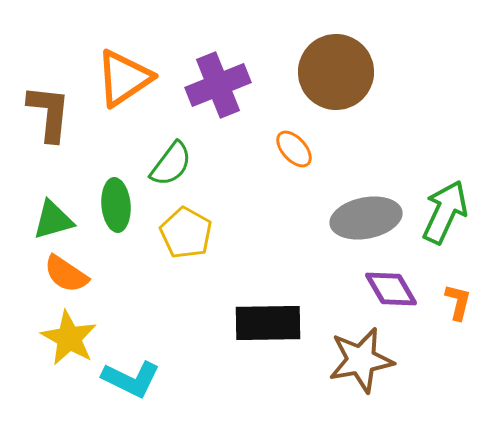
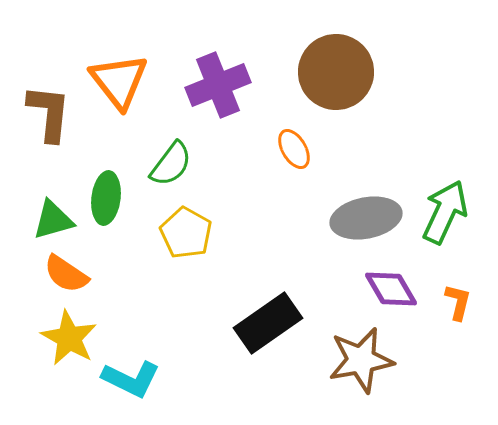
orange triangle: moved 5 px left, 3 px down; rotated 34 degrees counterclockwise
orange ellipse: rotated 12 degrees clockwise
green ellipse: moved 10 px left, 7 px up; rotated 12 degrees clockwise
black rectangle: rotated 34 degrees counterclockwise
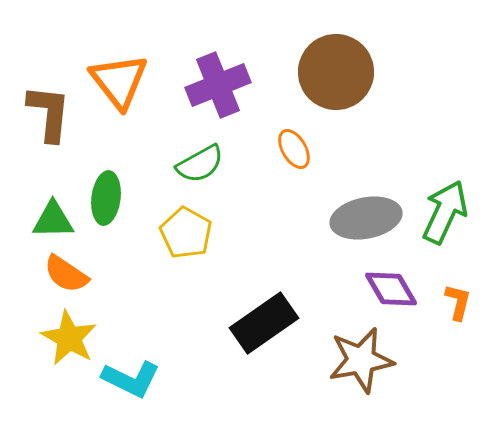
green semicircle: moved 29 px right; rotated 24 degrees clockwise
green triangle: rotated 15 degrees clockwise
black rectangle: moved 4 px left
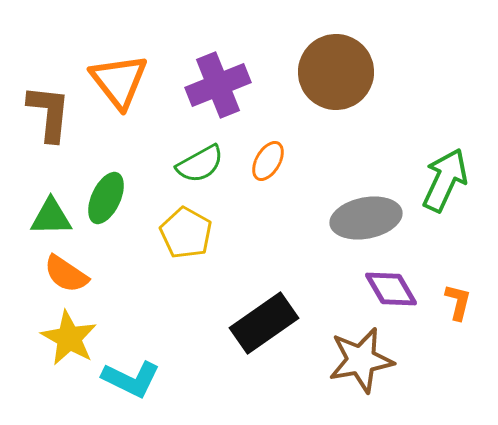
orange ellipse: moved 26 px left, 12 px down; rotated 60 degrees clockwise
green ellipse: rotated 18 degrees clockwise
green arrow: moved 32 px up
green triangle: moved 2 px left, 3 px up
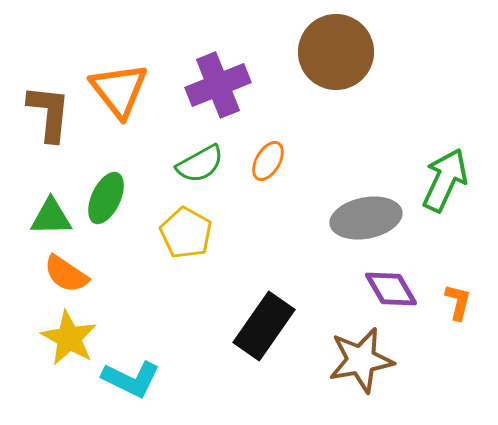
brown circle: moved 20 px up
orange triangle: moved 9 px down
black rectangle: moved 3 px down; rotated 20 degrees counterclockwise
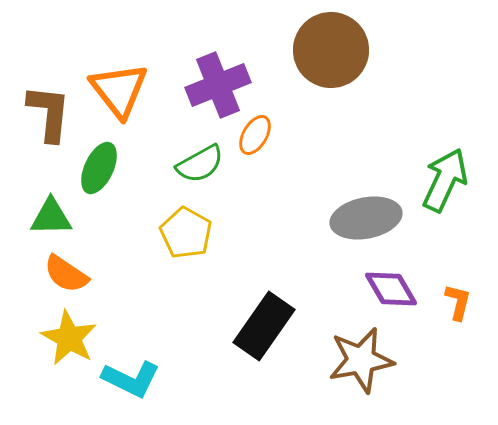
brown circle: moved 5 px left, 2 px up
orange ellipse: moved 13 px left, 26 px up
green ellipse: moved 7 px left, 30 px up
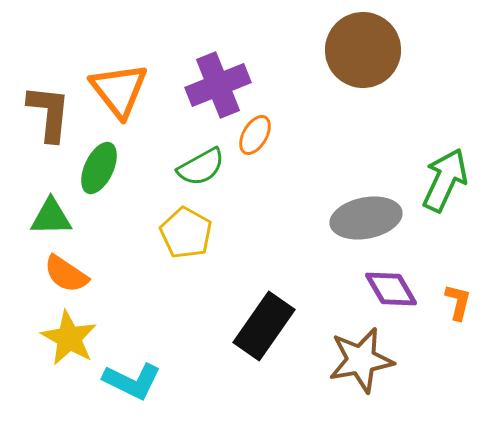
brown circle: moved 32 px right
green semicircle: moved 1 px right, 3 px down
cyan L-shape: moved 1 px right, 2 px down
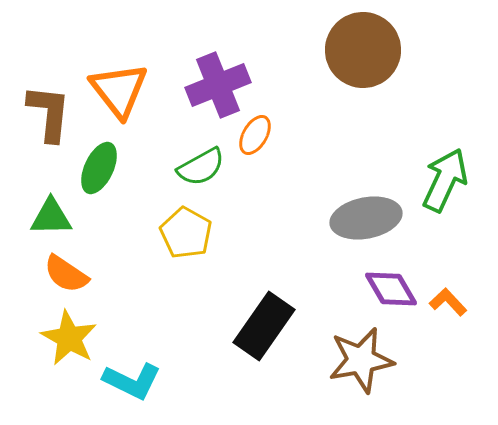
orange L-shape: moved 10 px left; rotated 57 degrees counterclockwise
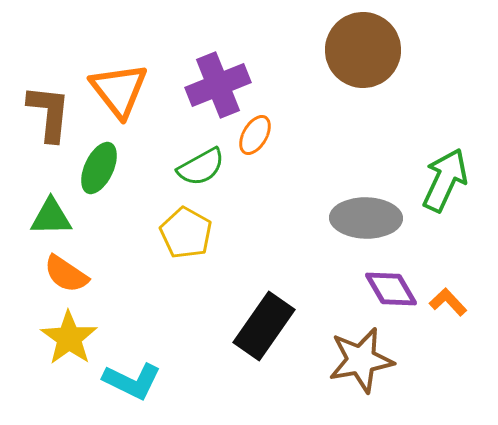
gray ellipse: rotated 12 degrees clockwise
yellow star: rotated 6 degrees clockwise
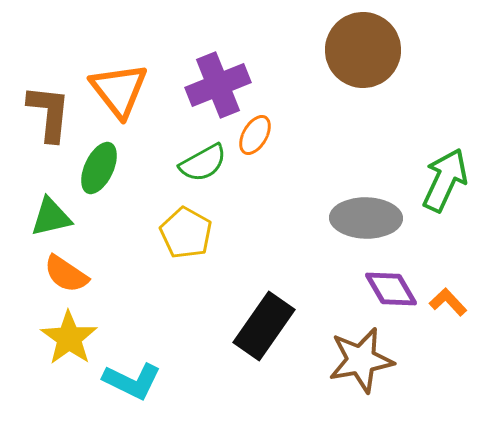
green semicircle: moved 2 px right, 4 px up
green triangle: rotated 12 degrees counterclockwise
